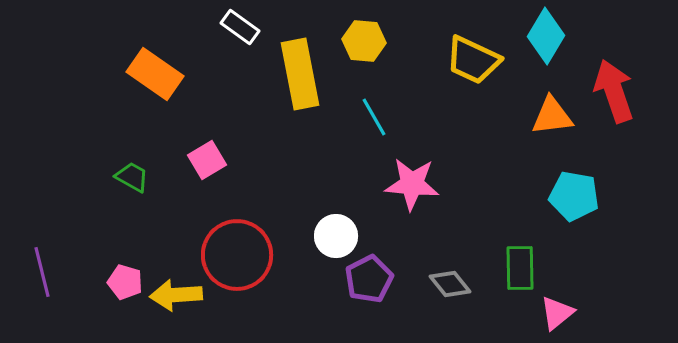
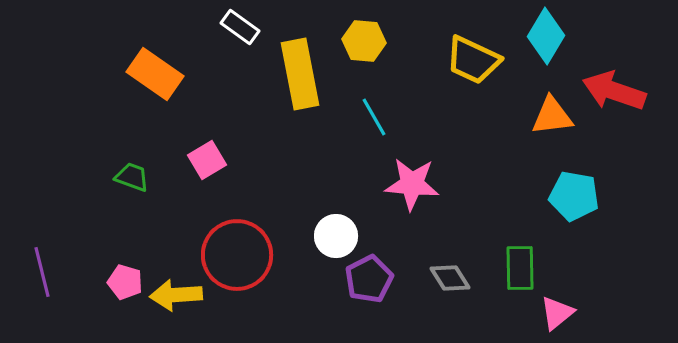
red arrow: rotated 52 degrees counterclockwise
green trapezoid: rotated 9 degrees counterclockwise
gray diamond: moved 6 px up; rotated 6 degrees clockwise
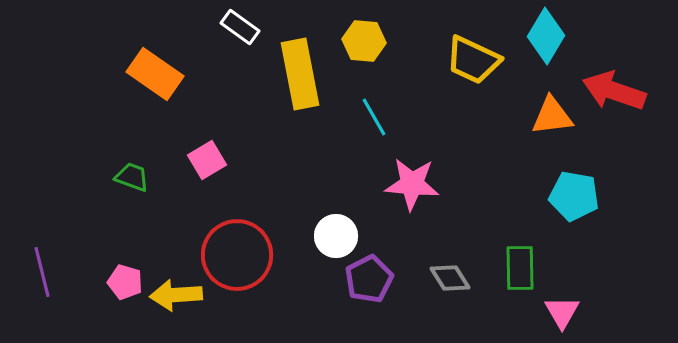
pink triangle: moved 5 px right, 1 px up; rotated 21 degrees counterclockwise
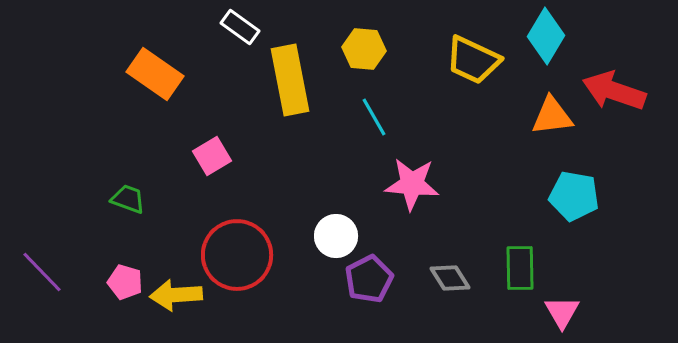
yellow hexagon: moved 8 px down
yellow rectangle: moved 10 px left, 6 px down
pink square: moved 5 px right, 4 px up
green trapezoid: moved 4 px left, 22 px down
purple line: rotated 30 degrees counterclockwise
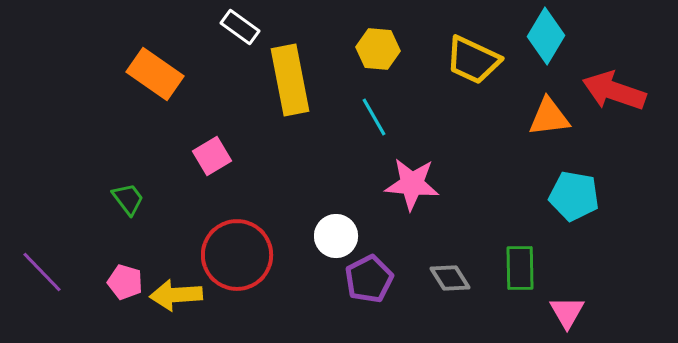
yellow hexagon: moved 14 px right
orange triangle: moved 3 px left, 1 px down
green trapezoid: rotated 33 degrees clockwise
pink triangle: moved 5 px right
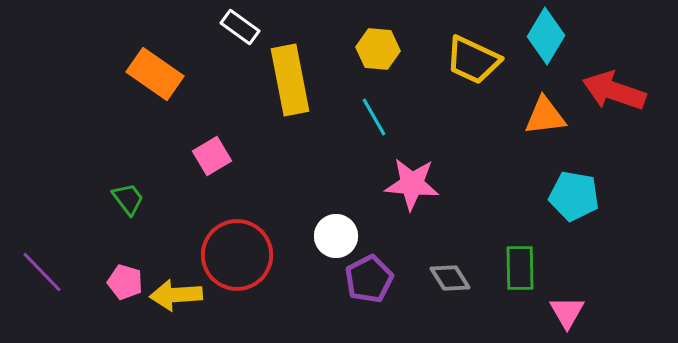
orange triangle: moved 4 px left, 1 px up
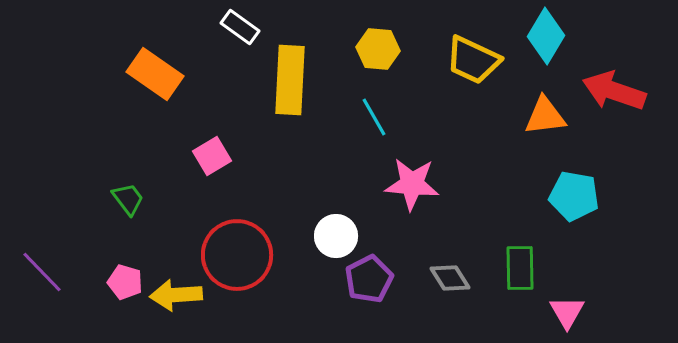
yellow rectangle: rotated 14 degrees clockwise
